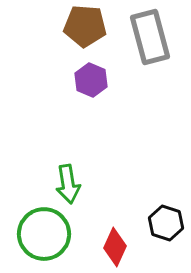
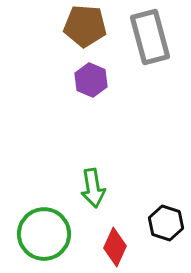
green arrow: moved 25 px right, 4 px down
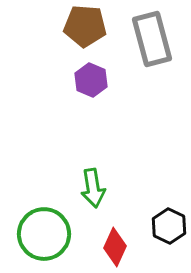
gray rectangle: moved 2 px right, 2 px down
black hexagon: moved 3 px right, 3 px down; rotated 8 degrees clockwise
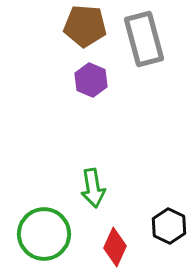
gray rectangle: moved 8 px left
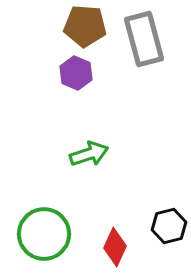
purple hexagon: moved 15 px left, 7 px up
green arrow: moved 4 px left, 34 px up; rotated 99 degrees counterclockwise
black hexagon: rotated 20 degrees clockwise
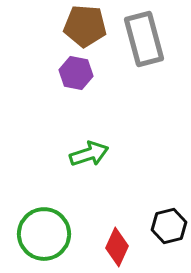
purple hexagon: rotated 12 degrees counterclockwise
red diamond: moved 2 px right
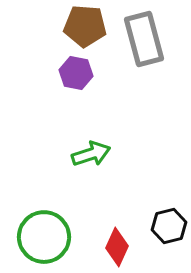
green arrow: moved 2 px right
green circle: moved 3 px down
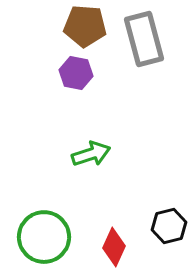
red diamond: moved 3 px left
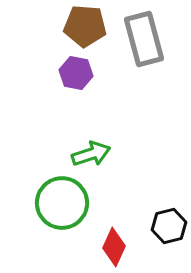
green circle: moved 18 px right, 34 px up
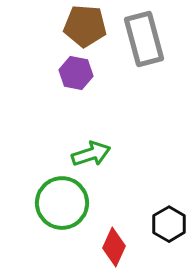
black hexagon: moved 2 px up; rotated 16 degrees counterclockwise
